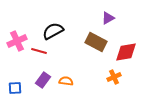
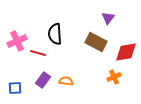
purple triangle: rotated 24 degrees counterclockwise
black semicircle: moved 2 px right, 3 px down; rotated 65 degrees counterclockwise
red line: moved 1 px left, 2 px down
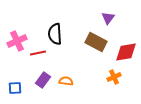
red line: rotated 28 degrees counterclockwise
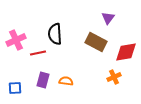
pink cross: moved 1 px left, 1 px up
purple rectangle: rotated 21 degrees counterclockwise
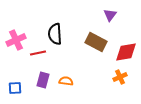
purple triangle: moved 2 px right, 3 px up
orange cross: moved 6 px right
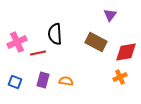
pink cross: moved 1 px right, 2 px down
blue square: moved 6 px up; rotated 24 degrees clockwise
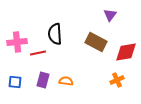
pink cross: rotated 18 degrees clockwise
orange cross: moved 3 px left, 3 px down
blue square: rotated 16 degrees counterclockwise
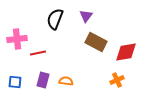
purple triangle: moved 24 px left, 1 px down
black semicircle: moved 15 px up; rotated 25 degrees clockwise
pink cross: moved 3 px up
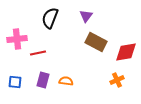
black semicircle: moved 5 px left, 1 px up
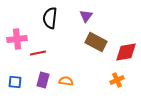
black semicircle: rotated 15 degrees counterclockwise
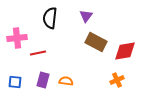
pink cross: moved 1 px up
red diamond: moved 1 px left, 1 px up
